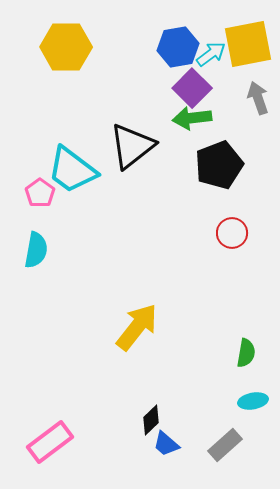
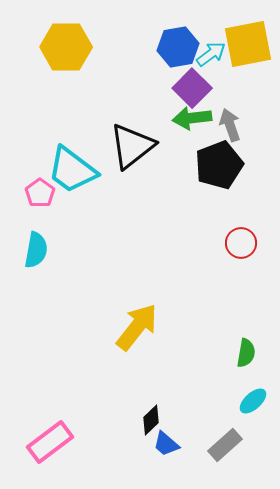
gray arrow: moved 28 px left, 27 px down
red circle: moved 9 px right, 10 px down
cyan ellipse: rotated 32 degrees counterclockwise
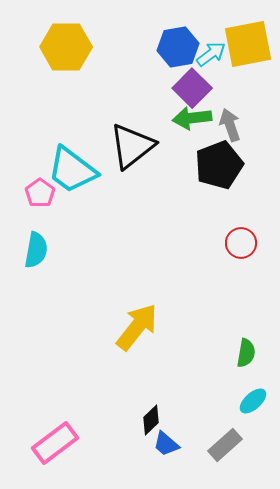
pink rectangle: moved 5 px right, 1 px down
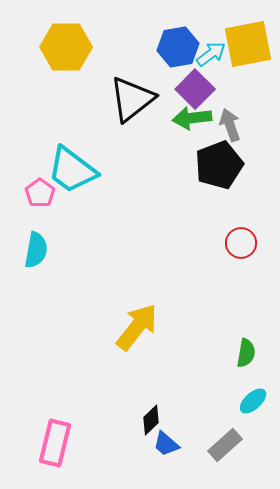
purple square: moved 3 px right, 1 px down
black triangle: moved 47 px up
pink rectangle: rotated 39 degrees counterclockwise
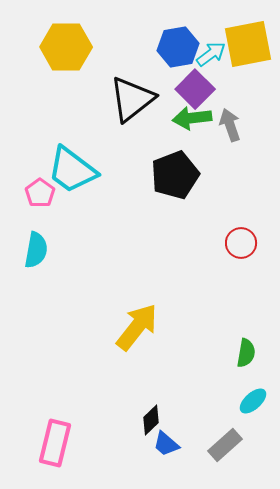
black pentagon: moved 44 px left, 10 px down
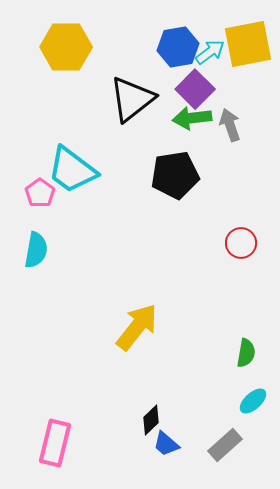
cyan arrow: moved 1 px left, 2 px up
black pentagon: rotated 12 degrees clockwise
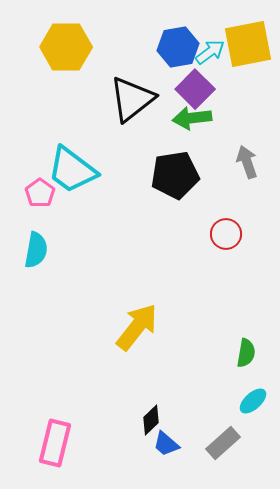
gray arrow: moved 17 px right, 37 px down
red circle: moved 15 px left, 9 px up
gray rectangle: moved 2 px left, 2 px up
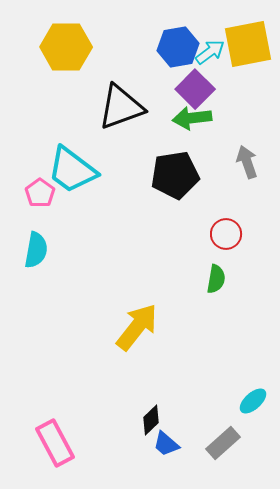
black triangle: moved 11 px left, 8 px down; rotated 18 degrees clockwise
green semicircle: moved 30 px left, 74 px up
pink rectangle: rotated 42 degrees counterclockwise
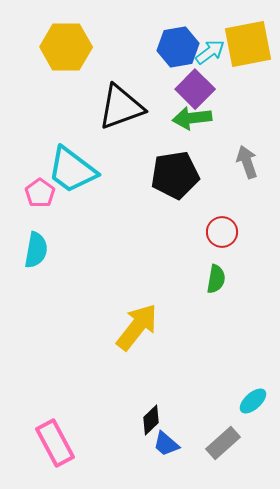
red circle: moved 4 px left, 2 px up
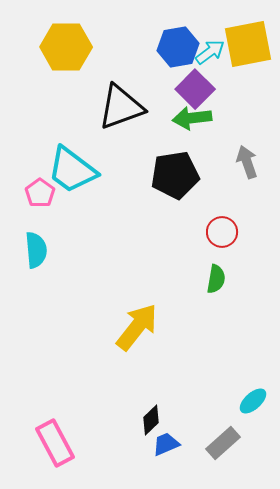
cyan semicircle: rotated 15 degrees counterclockwise
blue trapezoid: rotated 116 degrees clockwise
